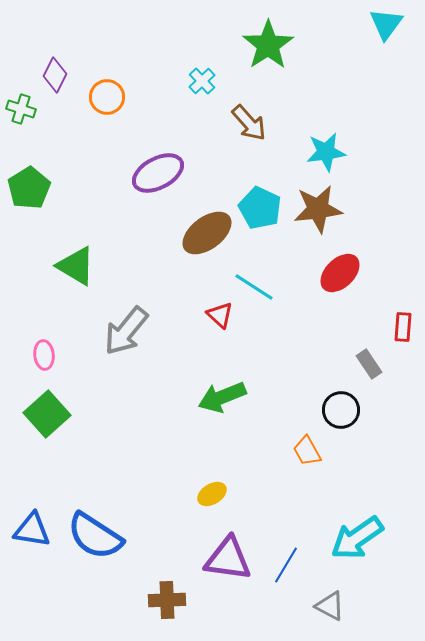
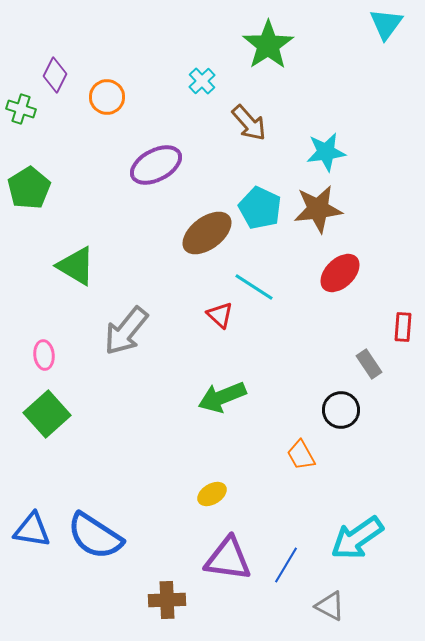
purple ellipse: moved 2 px left, 8 px up
orange trapezoid: moved 6 px left, 4 px down
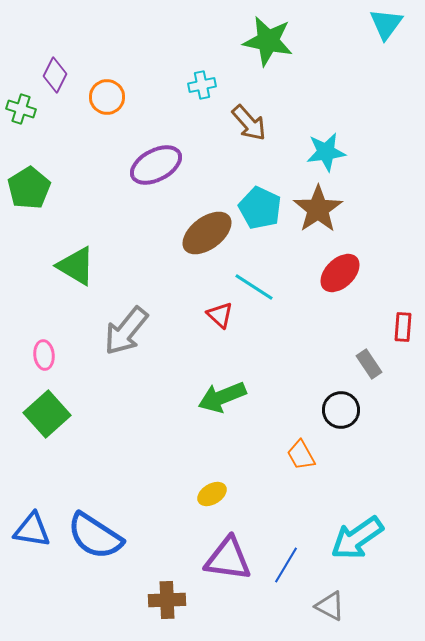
green star: moved 4 px up; rotated 27 degrees counterclockwise
cyan cross: moved 4 px down; rotated 32 degrees clockwise
brown star: rotated 27 degrees counterclockwise
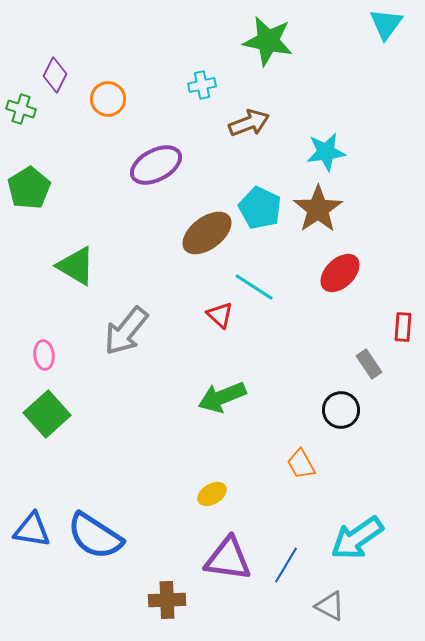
orange circle: moved 1 px right, 2 px down
brown arrow: rotated 69 degrees counterclockwise
orange trapezoid: moved 9 px down
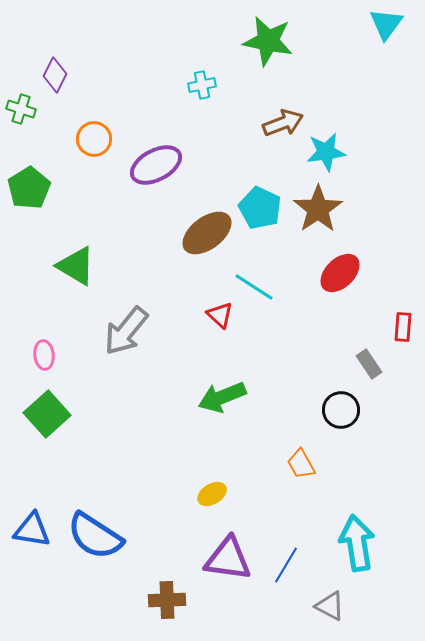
orange circle: moved 14 px left, 40 px down
brown arrow: moved 34 px right
cyan arrow: moved 5 px down; rotated 116 degrees clockwise
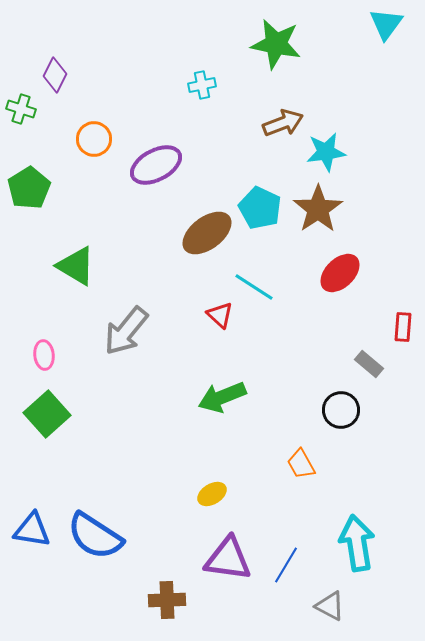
green star: moved 8 px right, 3 px down
gray rectangle: rotated 16 degrees counterclockwise
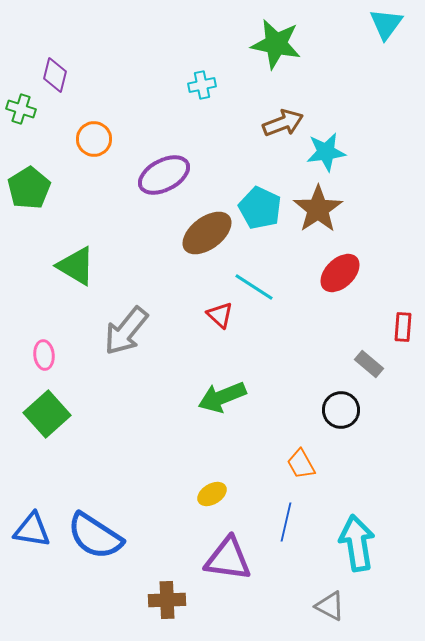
purple diamond: rotated 12 degrees counterclockwise
purple ellipse: moved 8 px right, 10 px down
blue line: moved 43 px up; rotated 18 degrees counterclockwise
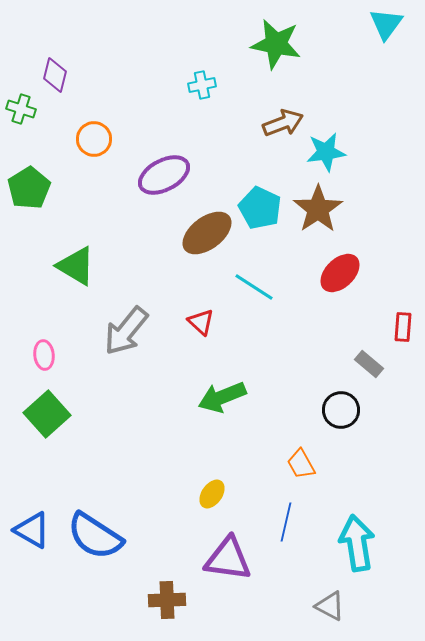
red triangle: moved 19 px left, 7 px down
yellow ellipse: rotated 24 degrees counterclockwise
blue triangle: rotated 21 degrees clockwise
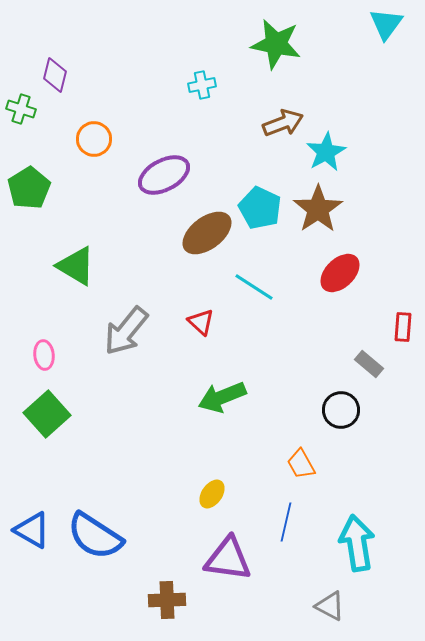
cyan star: rotated 21 degrees counterclockwise
